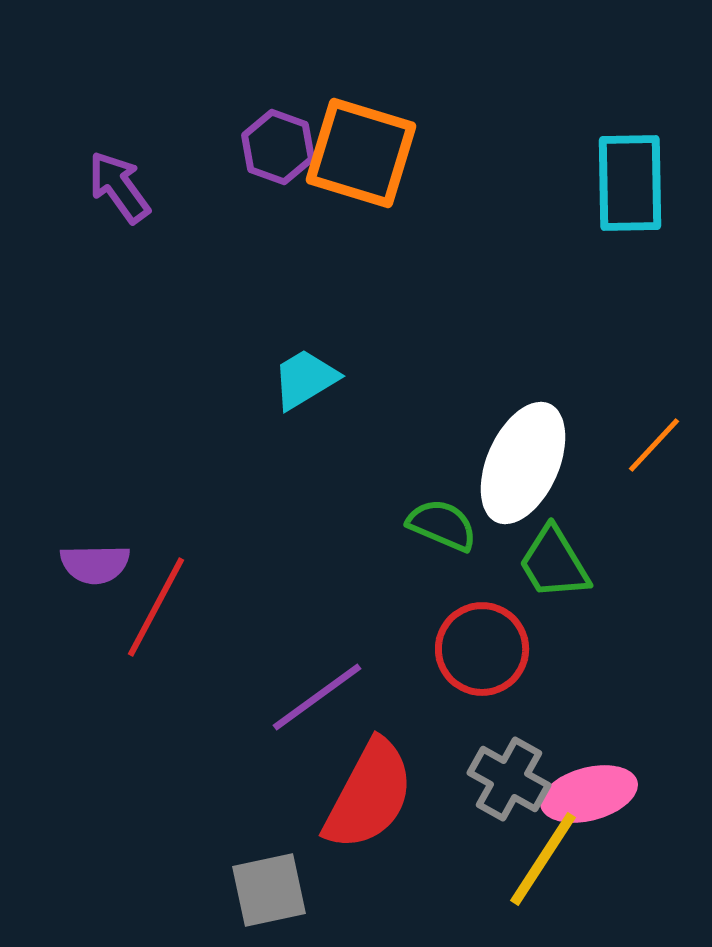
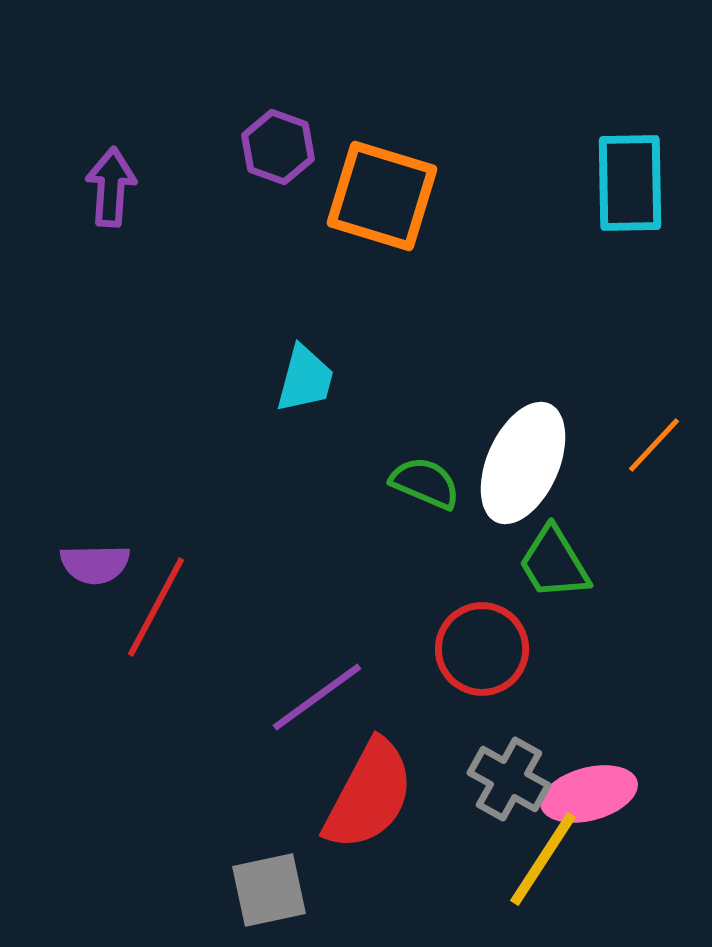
orange square: moved 21 px right, 43 px down
purple arrow: moved 8 px left; rotated 40 degrees clockwise
cyan trapezoid: rotated 136 degrees clockwise
green semicircle: moved 17 px left, 42 px up
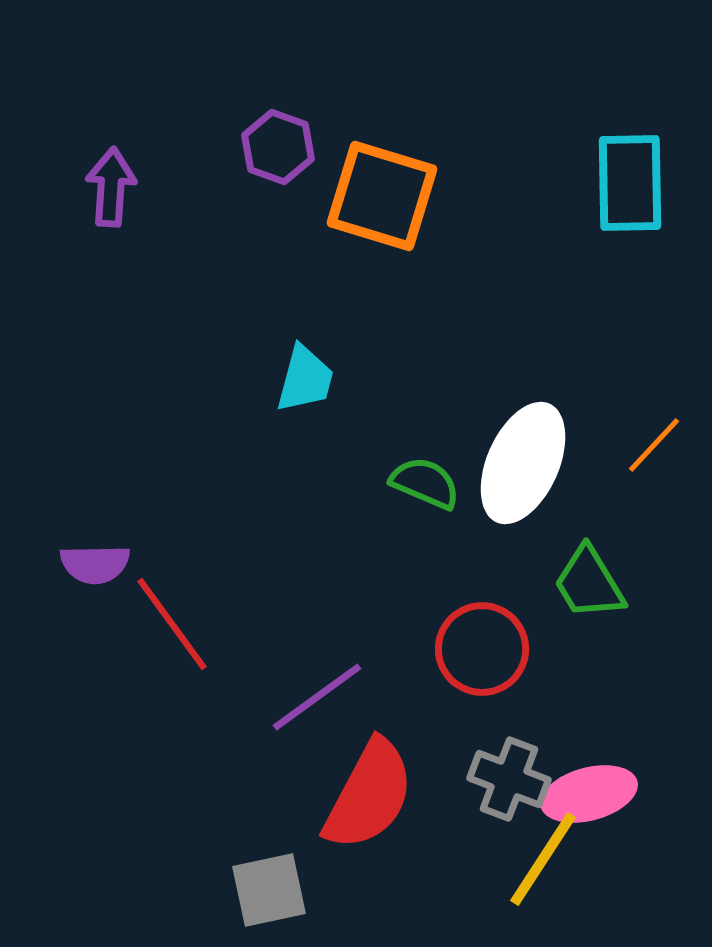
green trapezoid: moved 35 px right, 20 px down
red line: moved 16 px right, 17 px down; rotated 64 degrees counterclockwise
gray cross: rotated 8 degrees counterclockwise
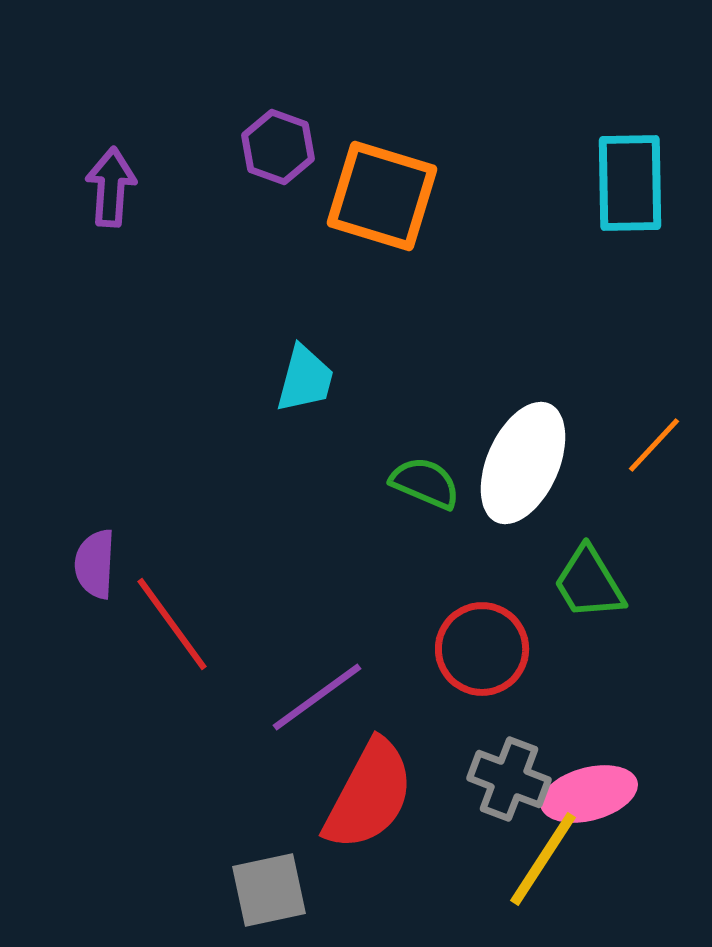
purple semicircle: rotated 94 degrees clockwise
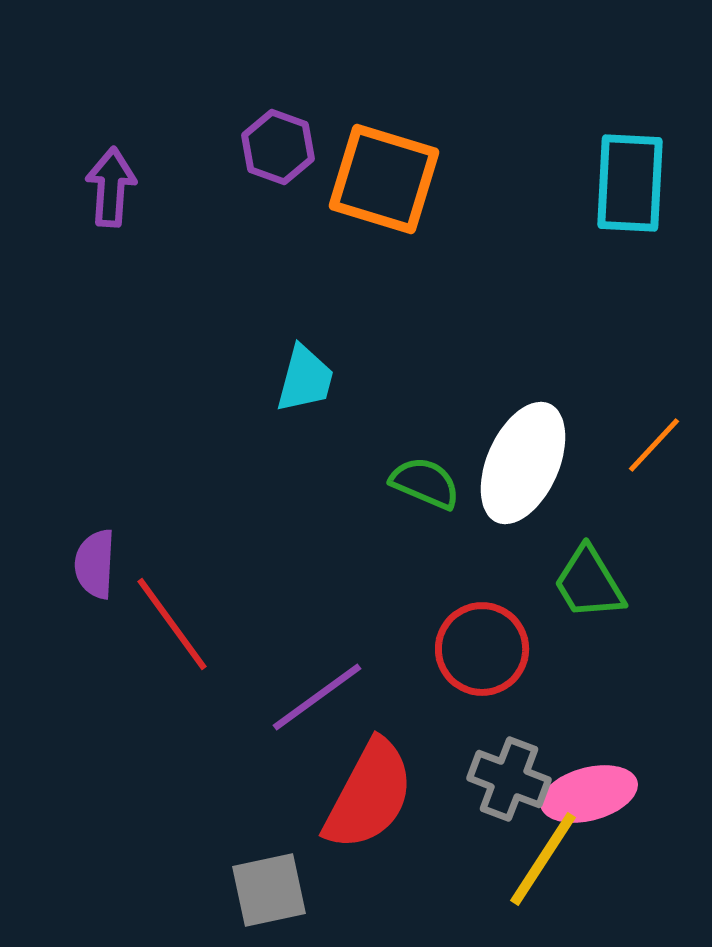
cyan rectangle: rotated 4 degrees clockwise
orange square: moved 2 px right, 17 px up
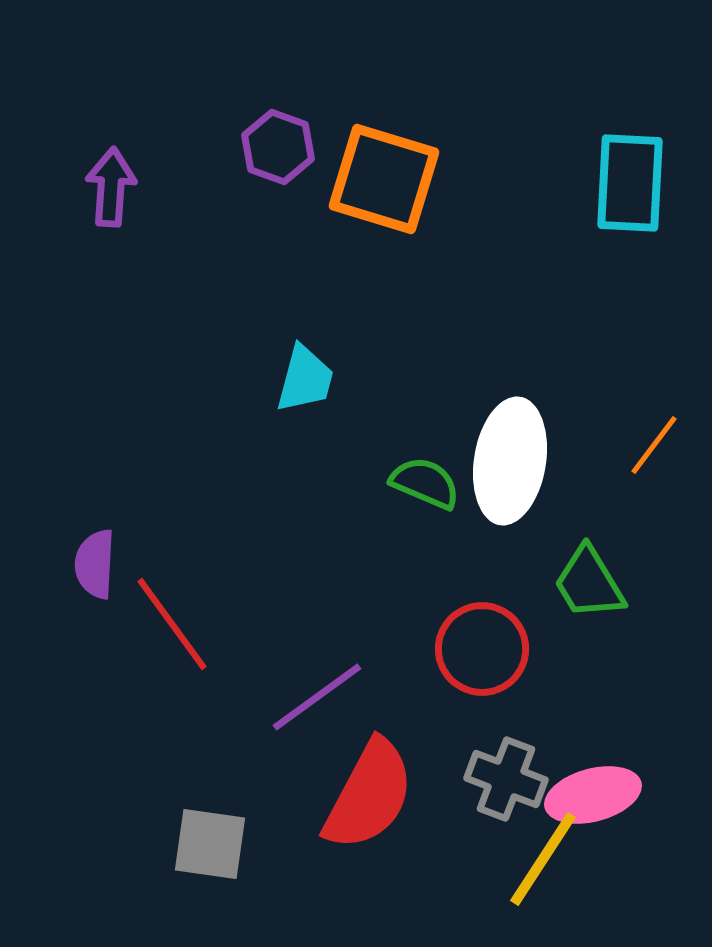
orange line: rotated 6 degrees counterclockwise
white ellipse: moved 13 px left, 2 px up; rotated 15 degrees counterclockwise
gray cross: moved 3 px left
pink ellipse: moved 4 px right, 1 px down
gray square: moved 59 px left, 46 px up; rotated 20 degrees clockwise
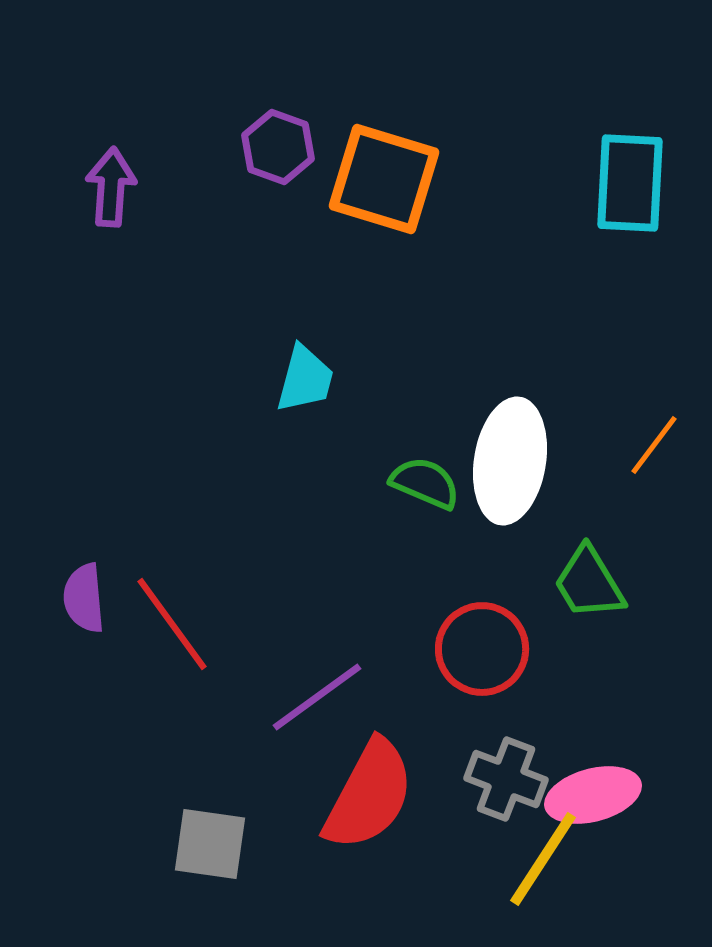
purple semicircle: moved 11 px left, 34 px down; rotated 8 degrees counterclockwise
